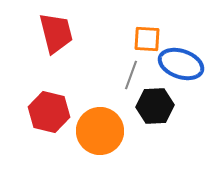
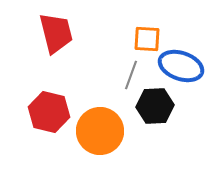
blue ellipse: moved 2 px down
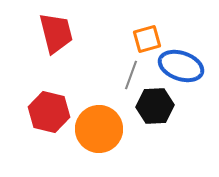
orange square: rotated 20 degrees counterclockwise
orange circle: moved 1 px left, 2 px up
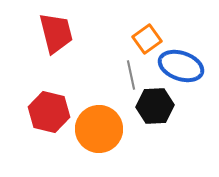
orange square: rotated 20 degrees counterclockwise
gray line: rotated 32 degrees counterclockwise
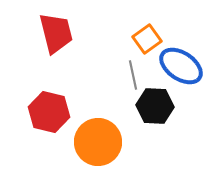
blue ellipse: rotated 15 degrees clockwise
gray line: moved 2 px right
black hexagon: rotated 6 degrees clockwise
orange circle: moved 1 px left, 13 px down
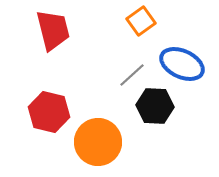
red trapezoid: moved 3 px left, 3 px up
orange square: moved 6 px left, 18 px up
blue ellipse: moved 1 px right, 2 px up; rotated 9 degrees counterclockwise
gray line: moved 1 px left; rotated 60 degrees clockwise
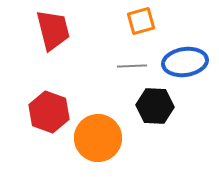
orange square: rotated 20 degrees clockwise
blue ellipse: moved 3 px right, 2 px up; rotated 33 degrees counterclockwise
gray line: moved 9 px up; rotated 40 degrees clockwise
red hexagon: rotated 6 degrees clockwise
orange circle: moved 4 px up
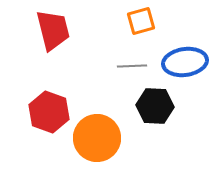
orange circle: moved 1 px left
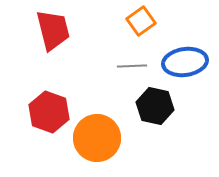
orange square: rotated 20 degrees counterclockwise
black hexagon: rotated 9 degrees clockwise
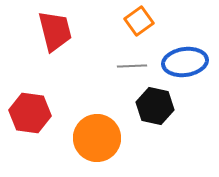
orange square: moved 2 px left
red trapezoid: moved 2 px right, 1 px down
red hexagon: moved 19 px left, 1 px down; rotated 12 degrees counterclockwise
